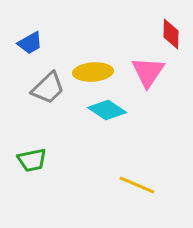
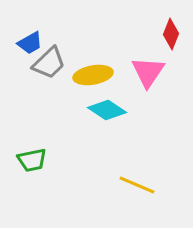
red diamond: rotated 20 degrees clockwise
yellow ellipse: moved 3 px down; rotated 6 degrees counterclockwise
gray trapezoid: moved 1 px right, 25 px up
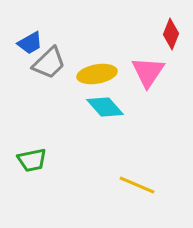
yellow ellipse: moved 4 px right, 1 px up
cyan diamond: moved 2 px left, 3 px up; rotated 15 degrees clockwise
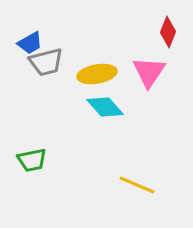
red diamond: moved 3 px left, 2 px up
gray trapezoid: moved 3 px left, 1 px up; rotated 30 degrees clockwise
pink triangle: moved 1 px right
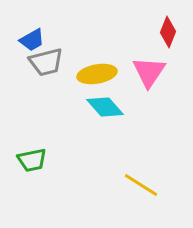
blue trapezoid: moved 2 px right, 3 px up
yellow line: moved 4 px right; rotated 9 degrees clockwise
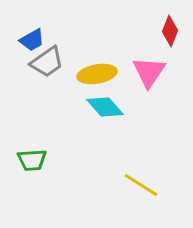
red diamond: moved 2 px right, 1 px up
gray trapezoid: moved 1 px right; rotated 21 degrees counterclockwise
green trapezoid: rotated 8 degrees clockwise
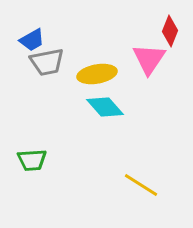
gray trapezoid: rotated 24 degrees clockwise
pink triangle: moved 13 px up
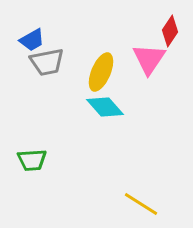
red diamond: rotated 12 degrees clockwise
yellow ellipse: moved 4 px right, 2 px up; rotated 57 degrees counterclockwise
yellow line: moved 19 px down
